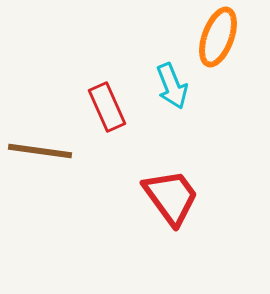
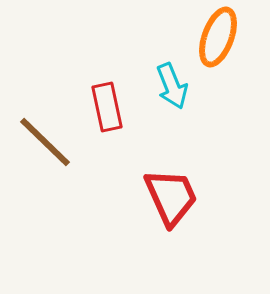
red rectangle: rotated 12 degrees clockwise
brown line: moved 5 px right, 9 px up; rotated 36 degrees clockwise
red trapezoid: rotated 12 degrees clockwise
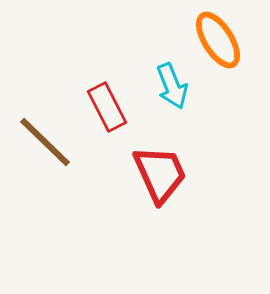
orange ellipse: moved 3 px down; rotated 52 degrees counterclockwise
red rectangle: rotated 15 degrees counterclockwise
red trapezoid: moved 11 px left, 23 px up
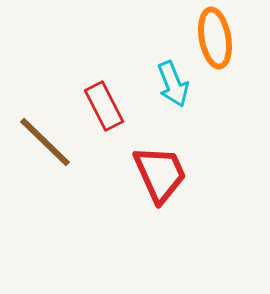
orange ellipse: moved 3 px left, 2 px up; rotated 22 degrees clockwise
cyan arrow: moved 1 px right, 2 px up
red rectangle: moved 3 px left, 1 px up
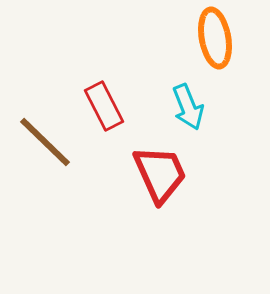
cyan arrow: moved 15 px right, 23 px down
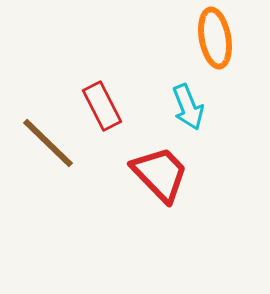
red rectangle: moved 2 px left
brown line: moved 3 px right, 1 px down
red trapezoid: rotated 20 degrees counterclockwise
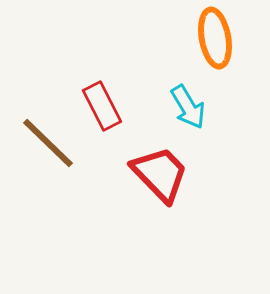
cyan arrow: rotated 9 degrees counterclockwise
